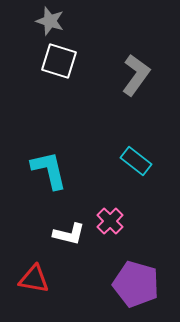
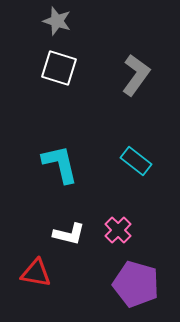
gray star: moved 7 px right
white square: moved 7 px down
cyan L-shape: moved 11 px right, 6 px up
pink cross: moved 8 px right, 9 px down
red triangle: moved 2 px right, 6 px up
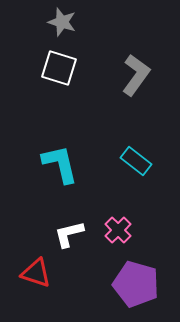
gray star: moved 5 px right, 1 px down
white L-shape: rotated 152 degrees clockwise
red triangle: rotated 8 degrees clockwise
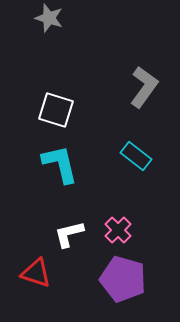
gray star: moved 13 px left, 4 px up
white square: moved 3 px left, 42 px down
gray L-shape: moved 8 px right, 12 px down
cyan rectangle: moved 5 px up
purple pentagon: moved 13 px left, 5 px up
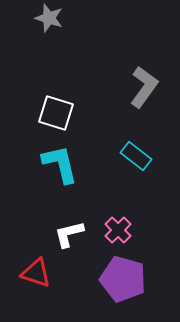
white square: moved 3 px down
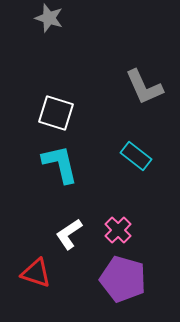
gray L-shape: rotated 120 degrees clockwise
white L-shape: rotated 20 degrees counterclockwise
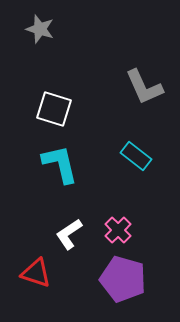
gray star: moved 9 px left, 11 px down
white square: moved 2 px left, 4 px up
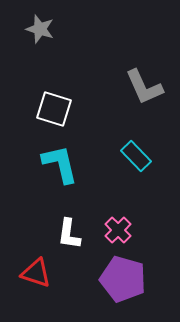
cyan rectangle: rotated 8 degrees clockwise
white L-shape: rotated 48 degrees counterclockwise
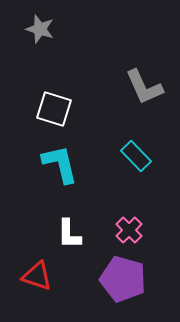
pink cross: moved 11 px right
white L-shape: rotated 8 degrees counterclockwise
red triangle: moved 1 px right, 3 px down
